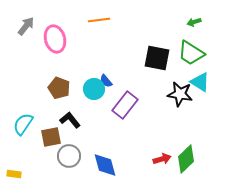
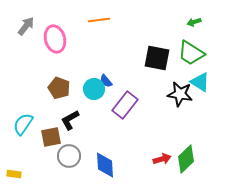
black L-shape: rotated 80 degrees counterclockwise
blue diamond: rotated 12 degrees clockwise
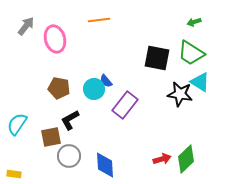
brown pentagon: rotated 10 degrees counterclockwise
cyan semicircle: moved 6 px left
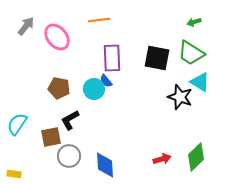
pink ellipse: moved 2 px right, 2 px up; rotated 24 degrees counterclockwise
black star: moved 3 px down; rotated 10 degrees clockwise
purple rectangle: moved 13 px left, 47 px up; rotated 40 degrees counterclockwise
green diamond: moved 10 px right, 2 px up
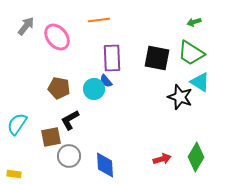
green diamond: rotated 16 degrees counterclockwise
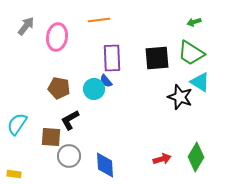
pink ellipse: rotated 48 degrees clockwise
black square: rotated 16 degrees counterclockwise
brown square: rotated 15 degrees clockwise
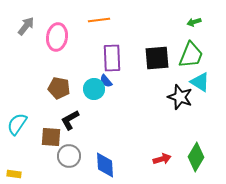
green trapezoid: moved 2 px down; rotated 100 degrees counterclockwise
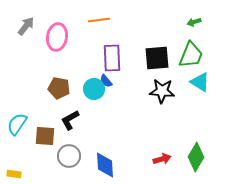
black star: moved 18 px left, 6 px up; rotated 15 degrees counterclockwise
brown square: moved 6 px left, 1 px up
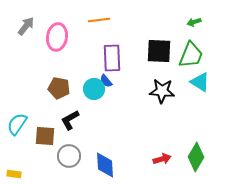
black square: moved 2 px right, 7 px up; rotated 8 degrees clockwise
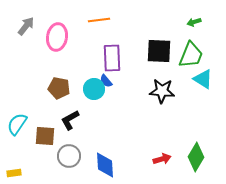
cyan triangle: moved 3 px right, 3 px up
yellow rectangle: moved 1 px up; rotated 16 degrees counterclockwise
